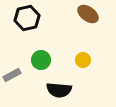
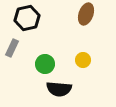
brown ellipse: moved 2 px left; rotated 75 degrees clockwise
green circle: moved 4 px right, 4 px down
gray rectangle: moved 27 px up; rotated 36 degrees counterclockwise
black semicircle: moved 1 px up
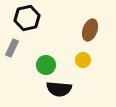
brown ellipse: moved 4 px right, 16 px down
green circle: moved 1 px right, 1 px down
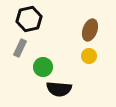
black hexagon: moved 2 px right, 1 px down
gray rectangle: moved 8 px right
yellow circle: moved 6 px right, 4 px up
green circle: moved 3 px left, 2 px down
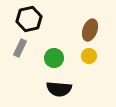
green circle: moved 11 px right, 9 px up
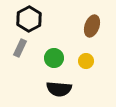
black hexagon: rotated 15 degrees counterclockwise
brown ellipse: moved 2 px right, 4 px up
yellow circle: moved 3 px left, 5 px down
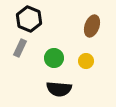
black hexagon: rotated 10 degrees counterclockwise
